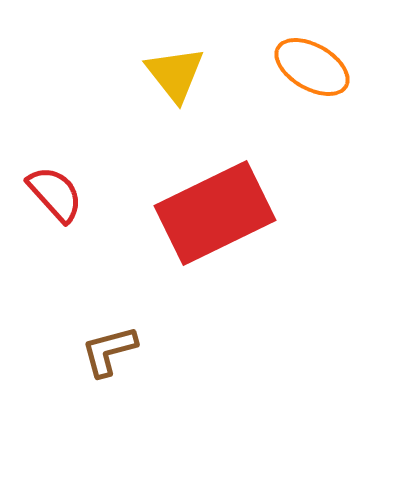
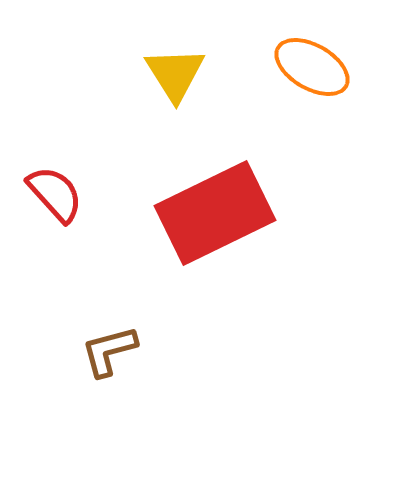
yellow triangle: rotated 6 degrees clockwise
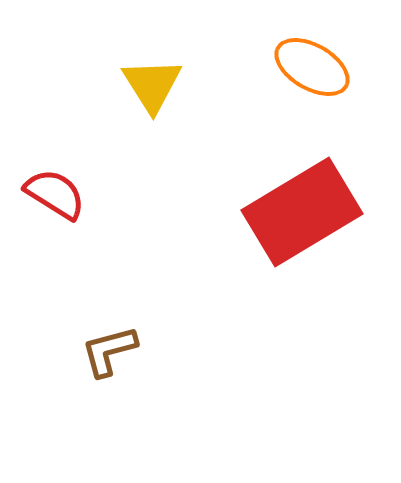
yellow triangle: moved 23 px left, 11 px down
red semicircle: rotated 16 degrees counterclockwise
red rectangle: moved 87 px right, 1 px up; rotated 5 degrees counterclockwise
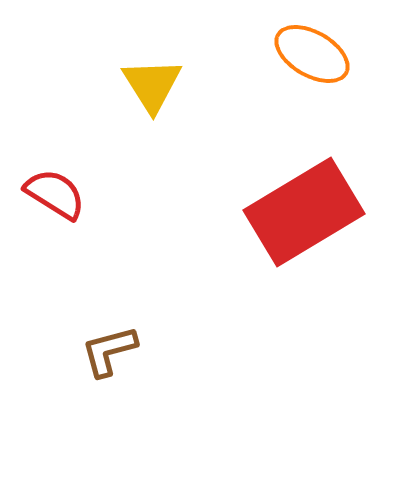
orange ellipse: moved 13 px up
red rectangle: moved 2 px right
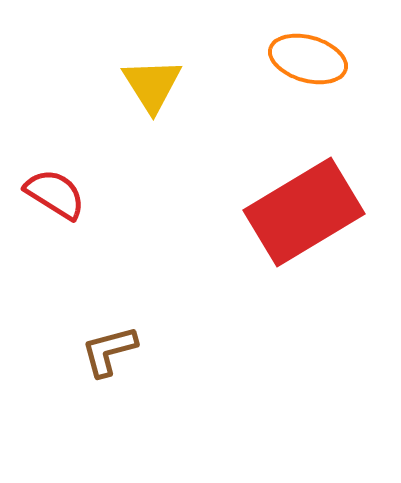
orange ellipse: moved 4 px left, 5 px down; rotated 14 degrees counterclockwise
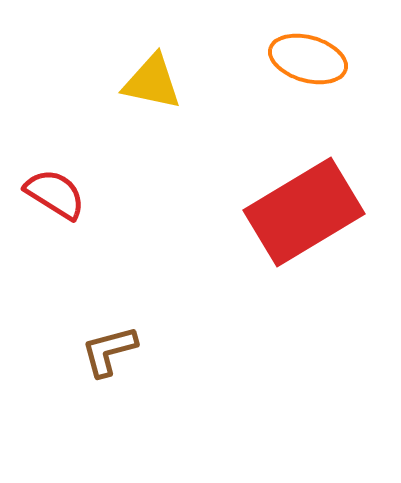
yellow triangle: moved 3 px up; rotated 46 degrees counterclockwise
